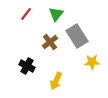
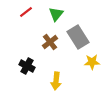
red line: moved 2 px up; rotated 16 degrees clockwise
gray rectangle: moved 1 px right, 1 px down
yellow arrow: rotated 18 degrees counterclockwise
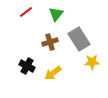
gray rectangle: moved 1 px right, 2 px down
brown cross: rotated 21 degrees clockwise
yellow arrow: moved 3 px left, 8 px up; rotated 48 degrees clockwise
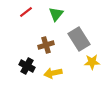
brown cross: moved 4 px left, 3 px down
yellow arrow: rotated 24 degrees clockwise
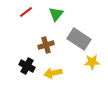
gray rectangle: rotated 25 degrees counterclockwise
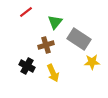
green triangle: moved 1 px left, 8 px down
yellow arrow: rotated 102 degrees counterclockwise
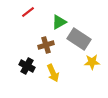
red line: moved 2 px right
green triangle: moved 4 px right; rotated 21 degrees clockwise
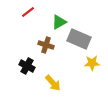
gray rectangle: rotated 10 degrees counterclockwise
brown cross: rotated 35 degrees clockwise
yellow star: moved 1 px down
yellow arrow: moved 10 px down; rotated 18 degrees counterclockwise
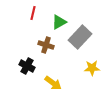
red line: moved 5 px right, 1 px down; rotated 40 degrees counterclockwise
gray rectangle: moved 1 px right, 2 px up; rotated 70 degrees counterclockwise
yellow star: moved 5 px down
yellow arrow: rotated 12 degrees counterclockwise
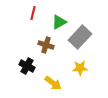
yellow star: moved 12 px left
